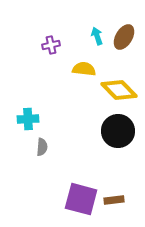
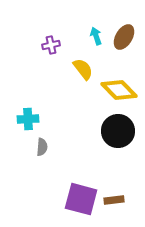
cyan arrow: moved 1 px left
yellow semicircle: moved 1 px left; rotated 45 degrees clockwise
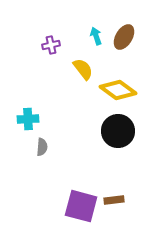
yellow diamond: moved 1 px left; rotated 9 degrees counterclockwise
purple square: moved 7 px down
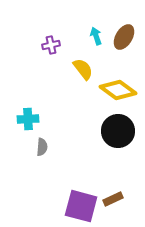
brown rectangle: moved 1 px left, 1 px up; rotated 18 degrees counterclockwise
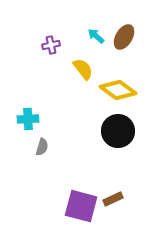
cyan arrow: rotated 30 degrees counterclockwise
gray semicircle: rotated 12 degrees clockwise
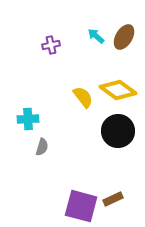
yellow semicircle: moved 28 px down
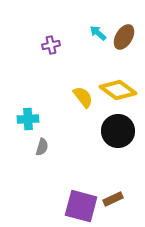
cyan arrow: moved 2 px right, 3 px up
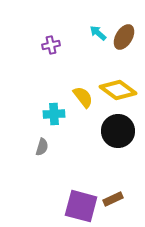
cyan cross: moved 26 px right, 5 px up
